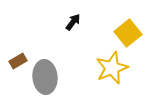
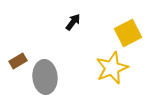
yellow square: rotated 12 degrees clockwise
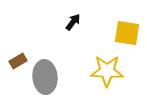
yellow square: moved 1 px left; rotated 36 degrees clockwise
yellow star: moved 5 px left, 3 px down; rotated 24 degrees clockwise
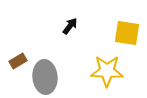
black arrow: moved 3 px left, 4 px down
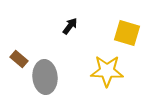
yellow square: rotated 8 degrees clockwise
brown rectangle: moved 1 px right, 2 px up; rotated 72 degrees clockwise
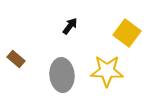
yellow square: rotated 20 degrees clockwise
brown rectangle: moved 3 px left
gray ellipse: moved 17 px right, 2 px up
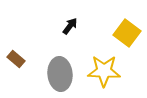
yellow star: moved 3 px left
gray ellipse: moved 2 px left, 1 px up
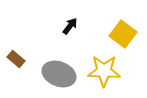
yellow square: moved 4 px left, 1 px down
gray ellipse: moved 1 px left; rotated 64 degrees counterclockwise
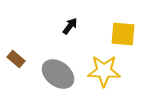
yellow square: rotated 32 degrees counterclockwise
gray ellipse: moved 1 px left; rotated 16 degrees clockwise
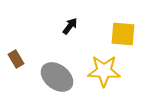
brown rectangle: rotated 18 degrees clockwise
gray ellipse: moved 1 px left, 3 px down
